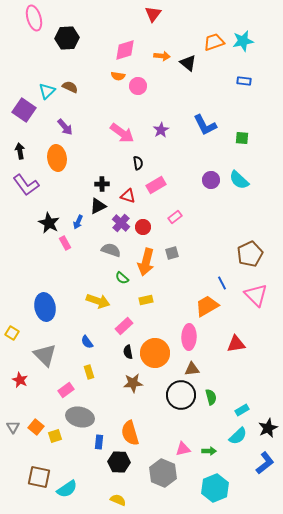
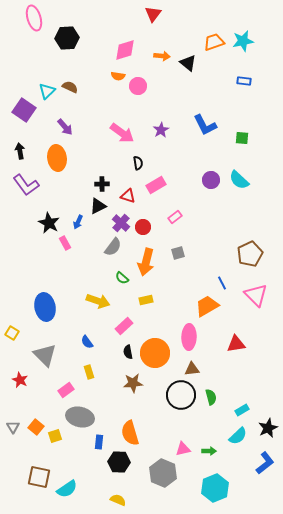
gray semicircle at (111, 250): moved 2 px right, 3 px up; rotated 108 degrees clockwise
gray square at (172, 253): moved 6 px right
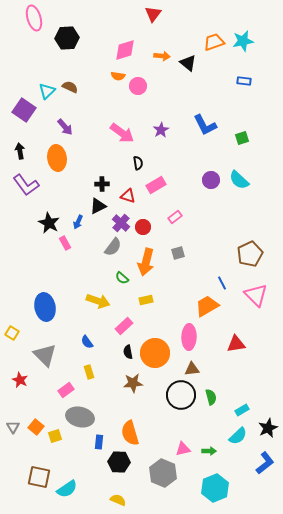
green square at (242, 138): rotated 24 degrees counterclockwise
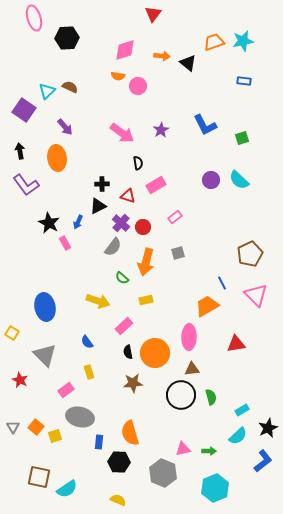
blue L-shape at (265, 463): moved 2 px left, 2 px up
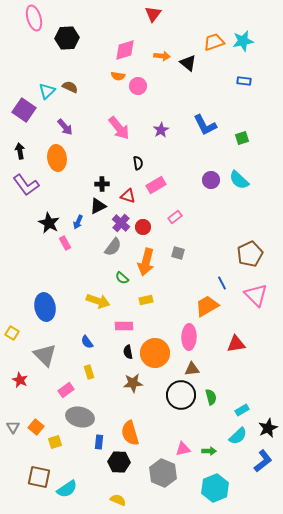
pink arrow at (122, 133): moved 3 px left, 5 px up; rotated 15 degrees clockwise
gray square at (178, 253): rotated 32 degrees clockwise
pink rectangle at (124, 326): rotated 42 degrees clockwise
yellow square at (55, 436): moved 6 px down
